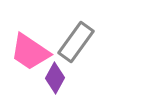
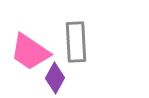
gray rectangle: rotated 39 degrees counterclockwise
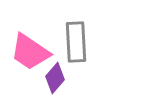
purple diamond: rotated 12 degrees clockwise
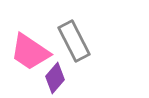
gray rectangle: moved 2 px left, 1 px up; rotated 24 degrees counterclockwise
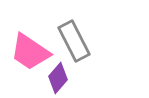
purple diamond: moved 3 px right
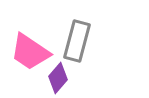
gray rectangle: moved 3 px right; rotated 42 degrees clockwise
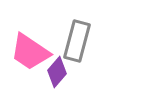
purple diamond: moved 1 px left, 6 px up
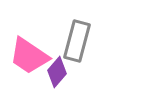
pink trapezoid: moved 1 px left, 4 px down
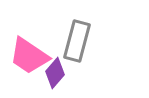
purple diamond: moved 2 px left, 1 px down
